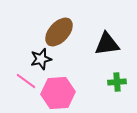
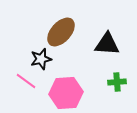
brown ellipse: moved 2 px right
black triangle: rotated 12 degrees clockwise
pink hexagon: moved 8 px right
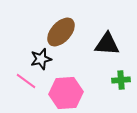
green cross: moved 4 px right, 2 px up
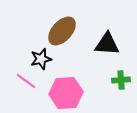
brown ellipse: moved 1 px right, 1 px up
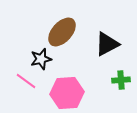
brown ellipse: moved 1 px down
black triangle: rotated 32 degrees counterclockwise
pink hexagon: moved 1 px right
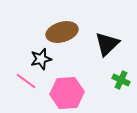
brown ellipse: rotated 32 degrees clockwise
black triangle: rotated 16 degrees counterclockwise
green cross: rotated 30 degrees clockwise
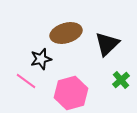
brown ellipse: moved 4 px right, 1 px down
green cross: rotated 24 degrees clockwise
pink hexagon: moved 4 px right; rotated 12 degrees counterclockwise
